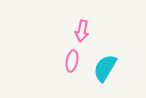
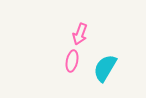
pink arrow: moved 2 px left, 3 px down; rotated 10 degrees clockwise
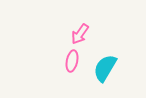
pink arrow: rotated 15 degrees clockwise
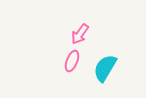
pink ellipse: rotated 10 degrees clockwise
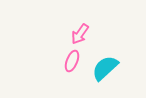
cyan semicircle: rotated 16 degrees clockwise
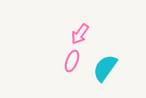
cyan semicircle: rotated 12 degrees counterclockwise
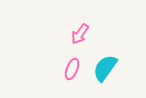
pink ellipse: moved 8 px down
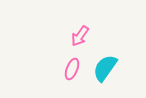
pink arrow: moved 2 px down
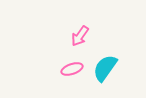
pink ellipse: rotated 50 degrees clockwise
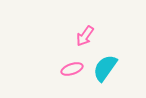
pink arrow: moved 5 px right
